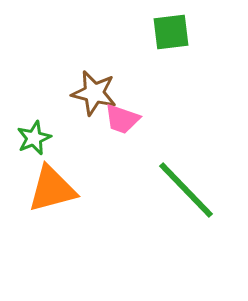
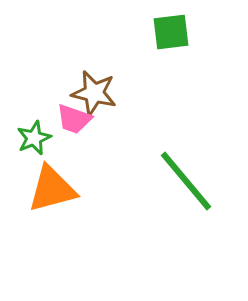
pink trapezoid: moved 48 px left
green line: moved 9 px up; rotated 4 degrees clockwise
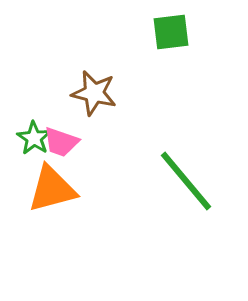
pink trapezoid: moved 13 px left, 23 px down
green star: rotated 16 degrees counterclockwise
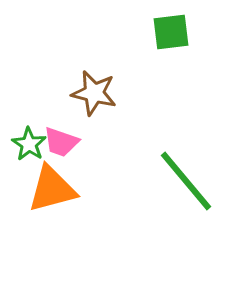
green star: moved 5 px left, 6 px down
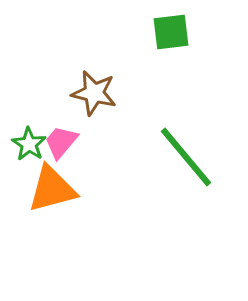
pink trapezoid: rotated 111 degrees clockwise
green line: moved 24 px up
